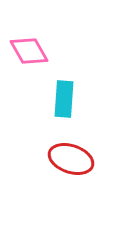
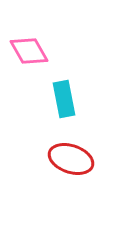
cyan rectangle: rotated 15 degrees counterclockwise
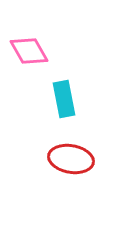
red ellipse: rotated 9 degrees counterclockwise
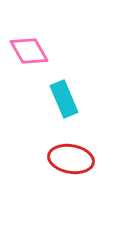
cyan rectangle: rotated 12 degrees counterclockwise
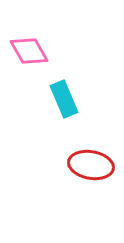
red ellipse: moved 20 px right, 6 px down
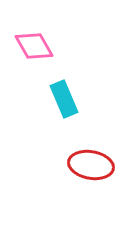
pink diamond: moved 5 px right, 5 px up
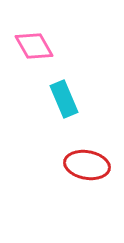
red ellipse: moved 4 px left
